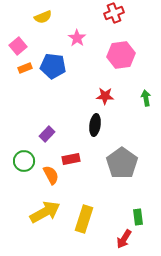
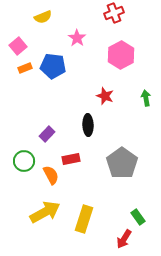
pink hexagon: rotated 20 degrees counterclockwise
red star: rotated 18 degrees clockwise
black ellipse: moved 7 px left; rotated 10 degrees counterclockwise
green rectangle: rotated 28 degrees counterclockwise
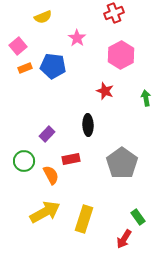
red star: moved 5 px up
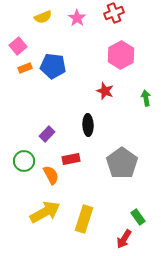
pink star: moved 20 px up
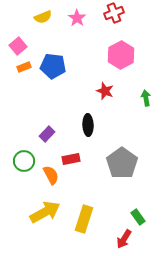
orange rectangle: moved 1 px left, 1 px up
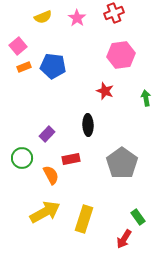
pink hexagon: rotated 20 degrees clockwise
green circle: moved 2 px left, 3 px up
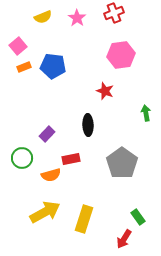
green arrow: moved 15 px down
orange semicircle: rotated 102 degrees clockwise
